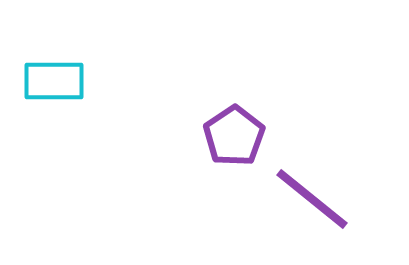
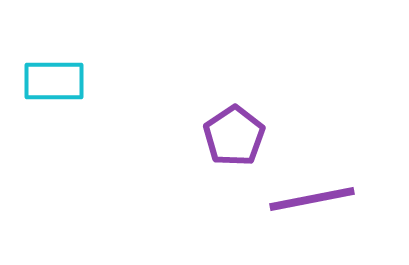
purple line: rotated 50 degrees counterclockwise
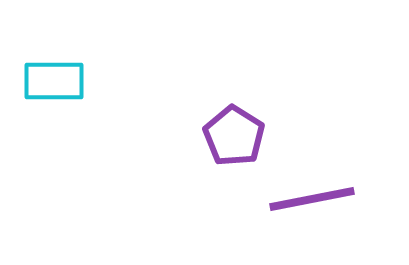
purple pentagon: rotated 6 degrees counterclockwise
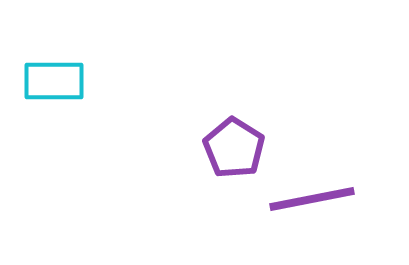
purple pentagon: moved 12 px down
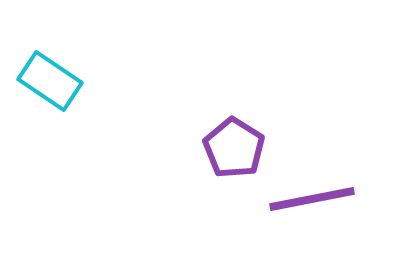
cyan rectangle: moved 4 px left; rotated 34 degrees clockwise
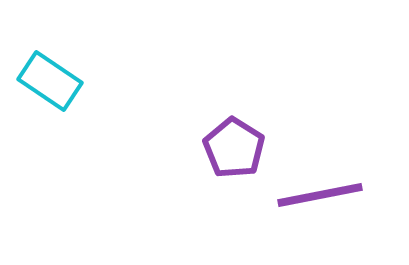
purple line: moved 8 px right, 4 px up
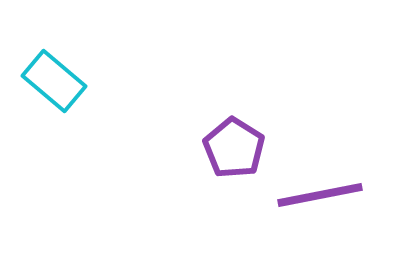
cyan rectangle: moved 4 px right; rotated 6 degrees clockwise
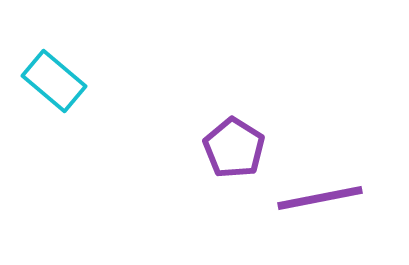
purple line: moved 3 px down
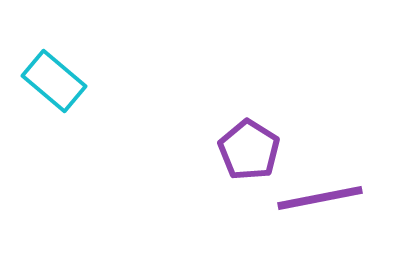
purple pentagon: moved 15 px right, 2 px down
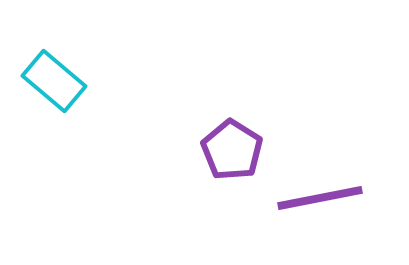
purple pentagon: moved 17 px left
